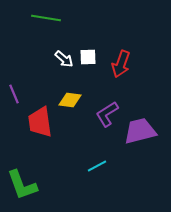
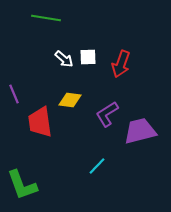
cyan line: rotated 18 degrees counterclockwise
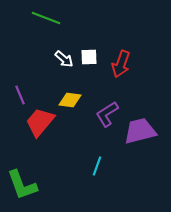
green line: rotated 12 degrees clockwise
white square: moved 1 px right
purple line: moved 6 px right, 1 px down
red trapezoid: rotated 48 degrees clockwise
cyan line: rotated 24 degrees counterclockwise
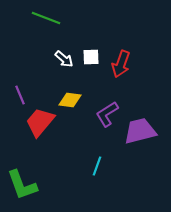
white square: moved 2 px right
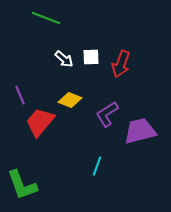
yellow diamond: rotated 15 degrees clockwise
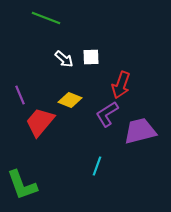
red arrow: moved 21 px down
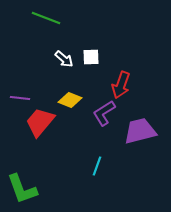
purple line: moved 3 px down; rotated 60 degrees counterclockwise
purple L-shape: moved 3 px left, 1 px up
green L-shape: moved 4 px down
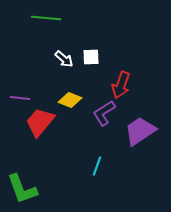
green line: rotated 16 degrees counterclockwise
purple trapezoid: rotated 20 degrees counterclockwise
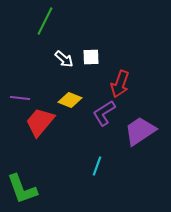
green line: moved 1 px left, 3 px down; rotated 68 degrees counterclockwise
red arrow: moved 1 px left, 1 px up
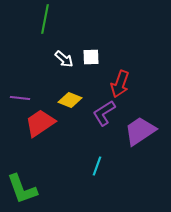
green line: moved 2 px up; rotated 16 degrees counterclockwise
red trapezoid: moved 1 px down; rotated 16 degrees clockwise
